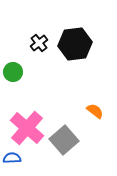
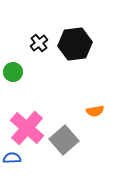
orange semicircle: rotated 132 degrees clockwise
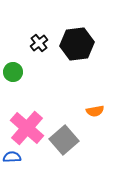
black hexagon: moved 2 px right
blue semicircle: moved 1 px up
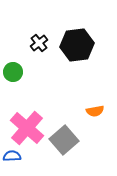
black hexagon: moved 1 px down
blue semicircle: moved 1 px up
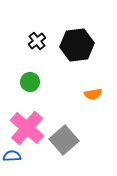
black cross: moved 2 px left, 2 px up
green circle: moved 17 px right, 10 px down
orange semicircle: moved 2 px left, 17 px up
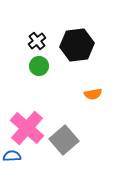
green circle: moved 9 px right, 16 px up
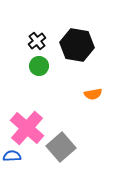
black hexagon: rotated 16 degrees clockwise
gray square: moved 3 px left, 7 px down
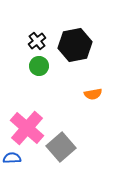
black hexagon: moved 2 px left; rotated 20 degrees counterclockwise
blue semicircle: moved 2 px down
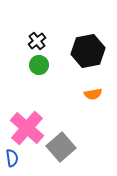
black hexagon: moved 13 px right, 6 px down
green circle: moved 1 px up
blue semicircle: rotated 84 degrees clockwise
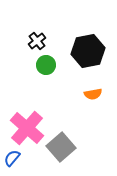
green circle: moved 7 px right
blue semicircle: rotated 132 degrees counterclockwise
